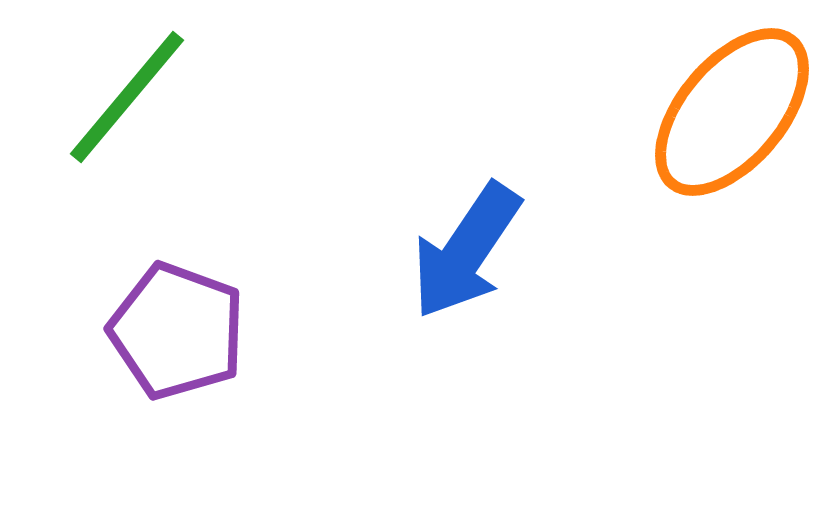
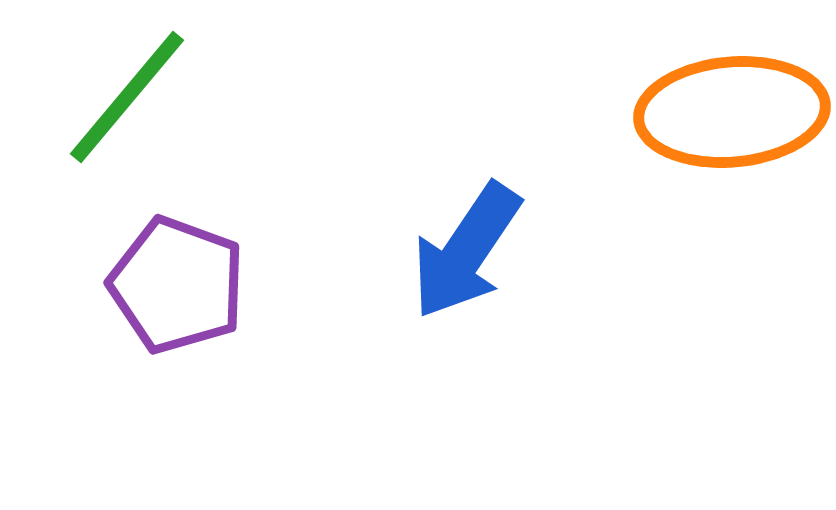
orange ellipse: rotated 45 degrees clockwise
purple pentagon: moved 46 px up
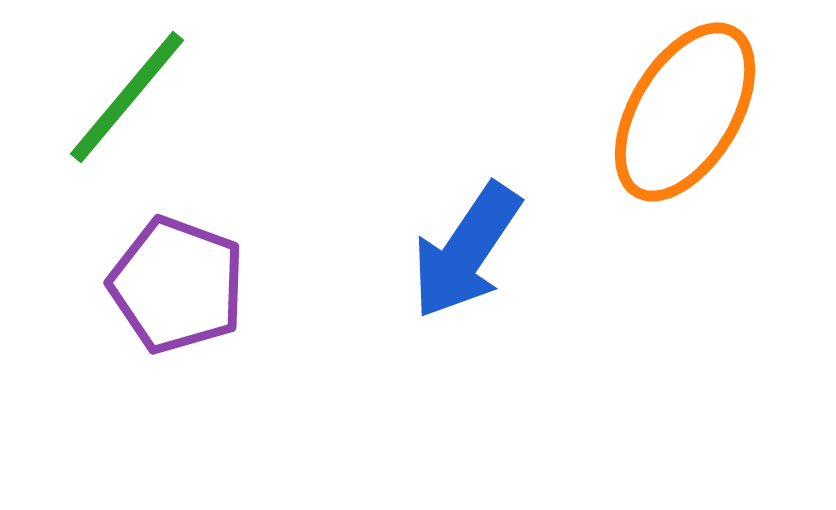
orange ellipse: moved 47 px left; rotated 54 degrees counterclockwise
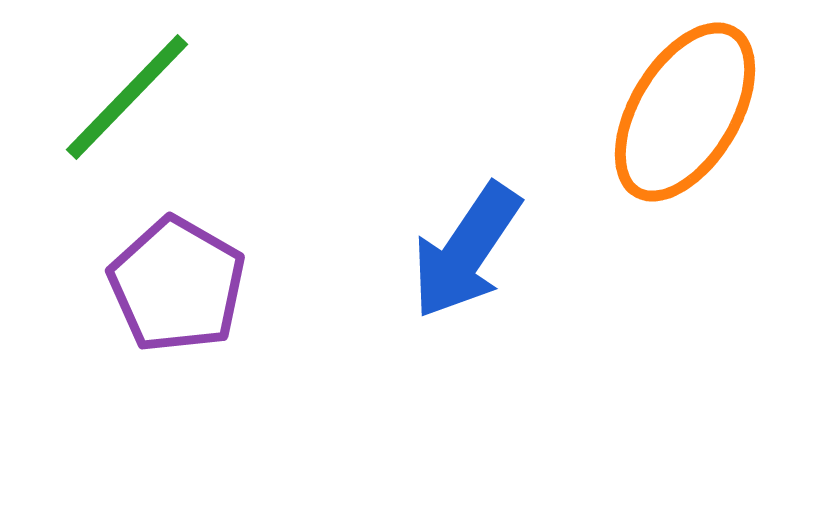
green line: rotated 4 degrees clockwise
purple pentagon: rotated 10 degrees clockwise
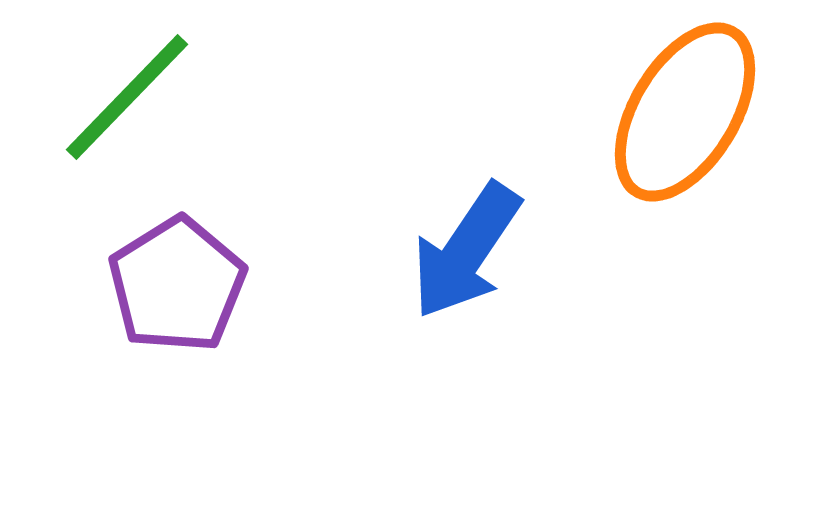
purple pentagon: rotated 10 degrees clockwise
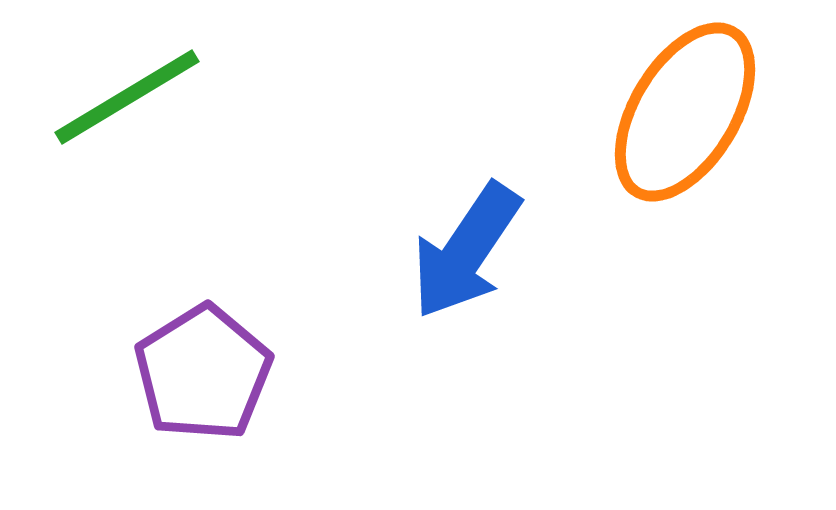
green line: rotated 15 degrees clockwise
purple pentagon: moved 26 px right, 88 px down
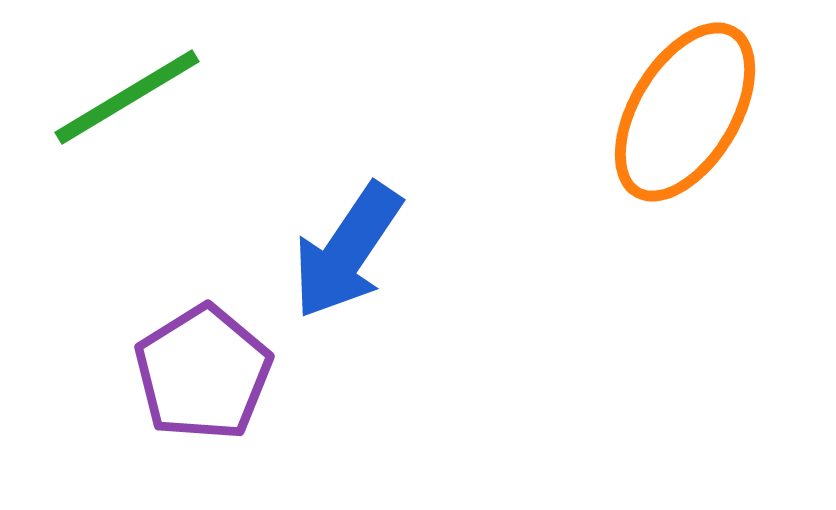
blue arrow: moved 119 px left
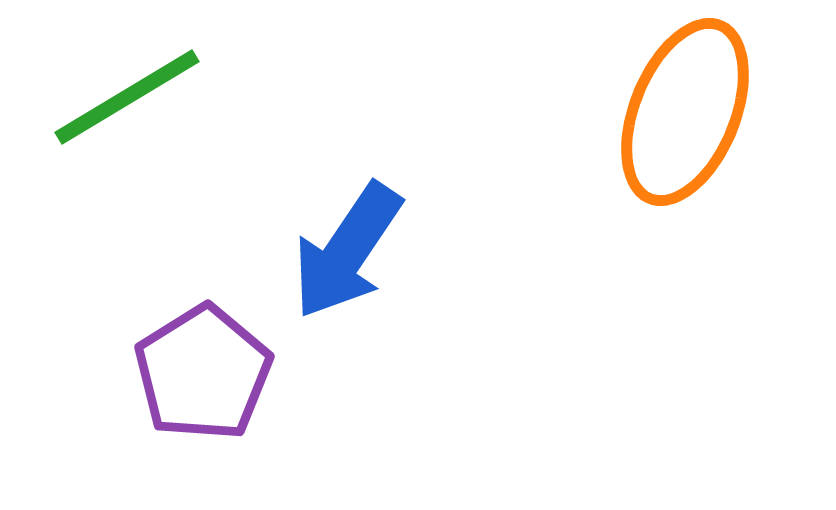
orange ellipse: rotated 9 degrees counterclockwise
